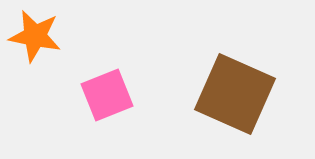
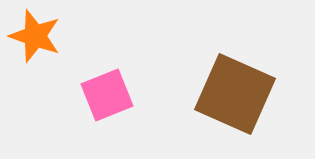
orange star: rotated 8 degrees clockwise
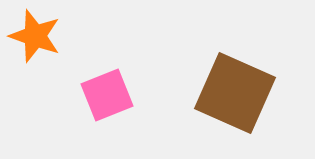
brown square: moved 1 px up
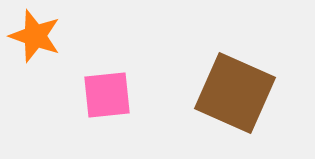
pink square: rotated 16 degrees clockwise
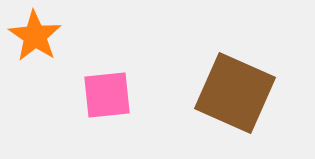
orange star: rotated 14 degrees clockwise
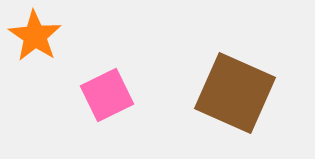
pink square: rotated 20 degrees counterclockwise
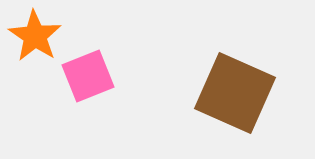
pink square: moved 19 px left, 19 px up; rotated 4 degrees clockwise
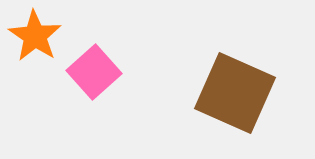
pink square: moved 6 px right, 4 px up; rotated 20 degrees counterclockwise
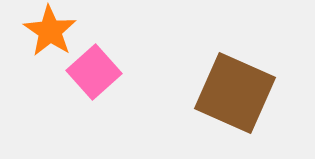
orange star: moved 15 px right, 5 px up
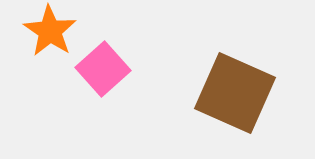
pink square: moved 9 px right, 3 px up
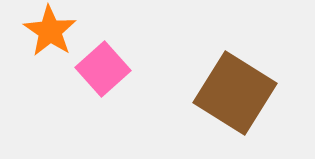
brown square: rotated 8 degrees clockwise
